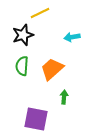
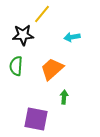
yellow line: moved 2 px right, 1 px down; rotated 24 degrees counterclockwise
black star: rotated 15 degrees clockwise
green semicircle: moved 6 px left
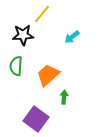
cyan arrow: rotated 28 degrees counterclockwise
orange trapezoid: moved 4 px left, 6 px down
purple square: rotated 25 degrees clockwise
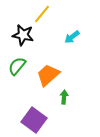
black star: rotated 15 degrees clockwise
green semicircle: moved 1 px right; rotated 36 degrees clockwise
purple square: moved 2 px left, 1 px down
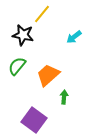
cyan arrow: moved 2 px right
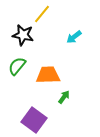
orange trapezoid: rotated 40 degrees clockwise
green arrow: rotated 32 degrees clockwise
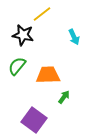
yellow line: rotated 12 degrees clockwise
cyan arrow: rotated 77 degrees counterclockwise
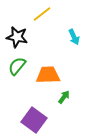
black star: moved 6 px left, 2 px down
